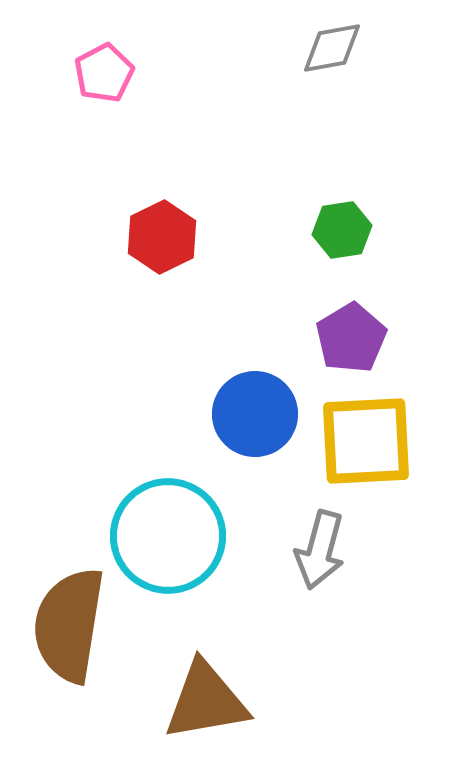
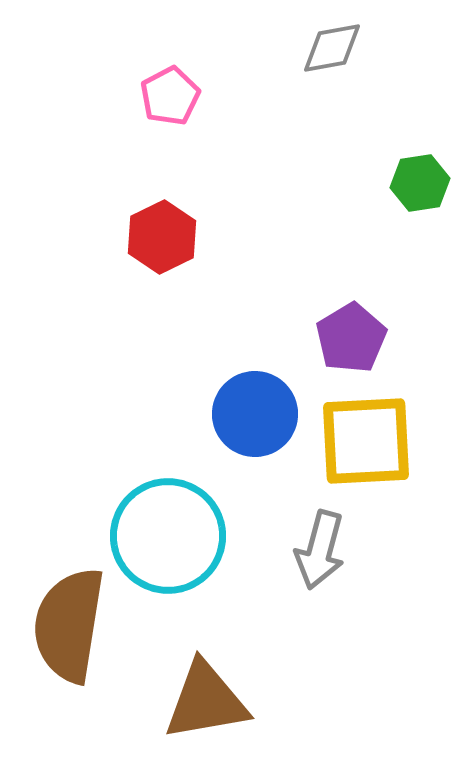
pink pentagon: moved 66 px right, 23 px down
green hexagon: moved 78 px right, 47 px up
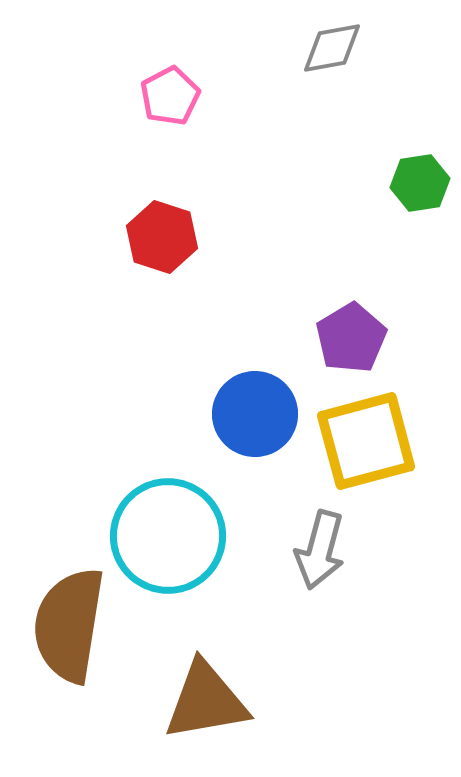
red hexagon: rotated 16 degrees counterclockwise
yellow square: rotated 12 degrees counterclockwise
